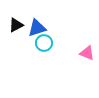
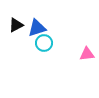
pink triangle: moved 1 px down; rotated 28 degrees counterclockwise
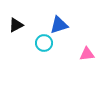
blue triangle: moved 22 px right, 3 px up
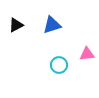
blue triangle: moved 7 px left
cyan circle: moved 15 px right, 22 px down
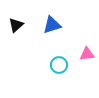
black triangle: rotated 14 degrees counterclockwise
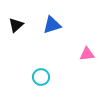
cyan circle: moved 18 px left, 12 px down
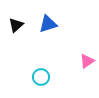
blue triangle: moved 4 px left, 1 px up
pink triangle: moved 7 px down; rotated 28 degrees counterclockwise
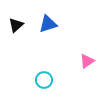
cyan circle: moved 3 px right, 3 px down
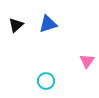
pink triangle: rotated 21 degrees counterclockwise
cyan circle: moved 2 px right, 1 px down
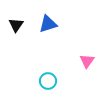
black triangle: rotated 14 degrees counterclockwise
cyan circle: moved 2 px right
